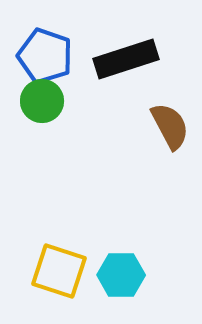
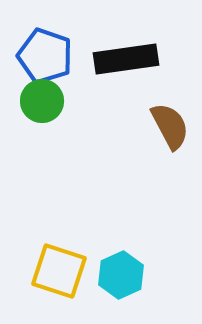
black rectangle: rotated 10 degrees clockwise
cyan hexagon: rotated 24 degrees counterclockwise
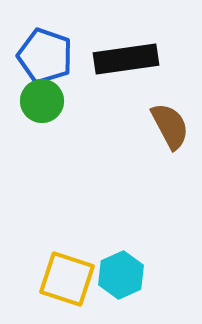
yellow square: moved 8 px right, 8 px down
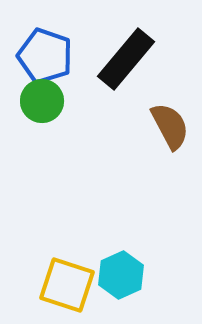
black rectangle: rotated 42 degrees counterclockwise
yellow square: moved 6 px down
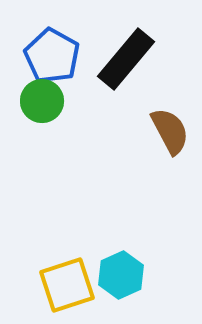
blue pentagon: moved 7 px right; rotated 10 degrees clockwise
brown semicircle: moved 5 px down
yellow square: rotated 36 degrees counterclockwise
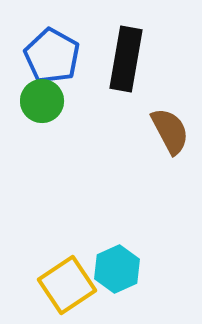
black rectangle: rotated 30 degrees counterclockwise
cyan hexagon: moved 4 px left, 6 px up
yellow square: rotated 16 degrees counterclockwise
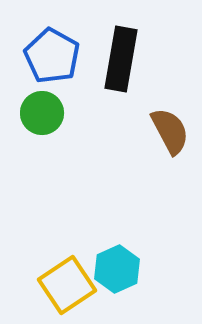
black rectangle: moved 5 px left
green circle: moved 12 px down
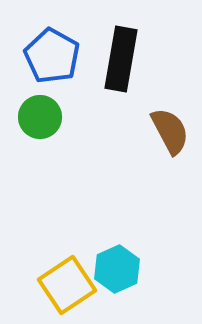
green circle: moved 2 px left, 4 px down
